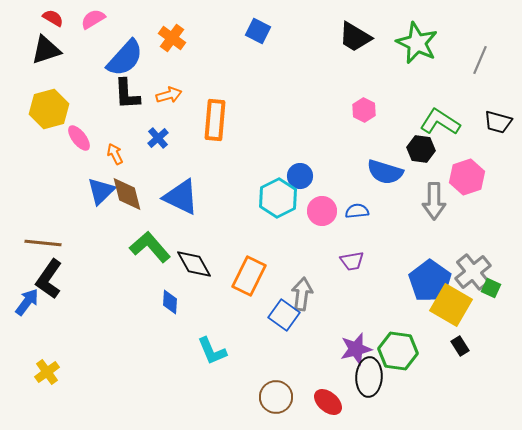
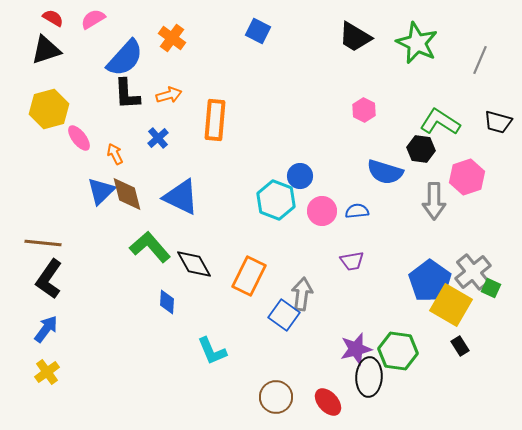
cyan hexagon at (278, 198): moved 2 px left, 2 px down; rotated 12 degrees counterclockwise
blue arrow at (27, 302): moved 19 px right, 27 px down
blue diamond at (170, 302): moved 3 px left
red ellipse at (328, 402): rotated 8 degrees clockwise
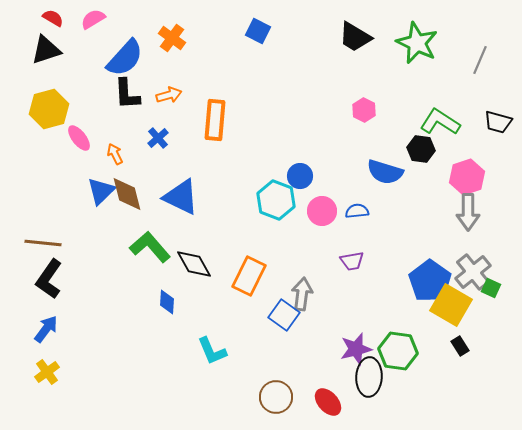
gray arrow at (434, 201): moved 34 px right, 11 px down
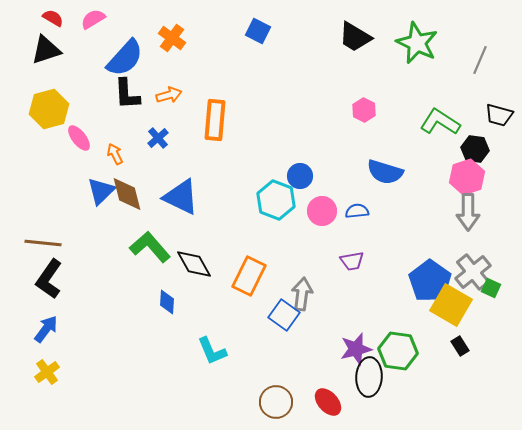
black trapezoid at (498, 122): moved 1 px right, 7 px up
black hexagon at (421, 149): moved 54 px right
brown circle at (276, 397): moved 5 px down
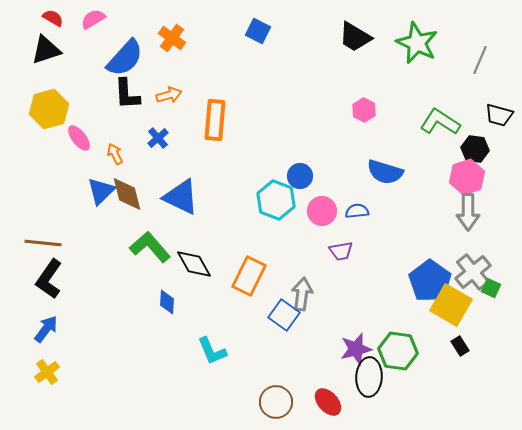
purple trapezoid at (352, 261): moved 11 px left, 10 px up
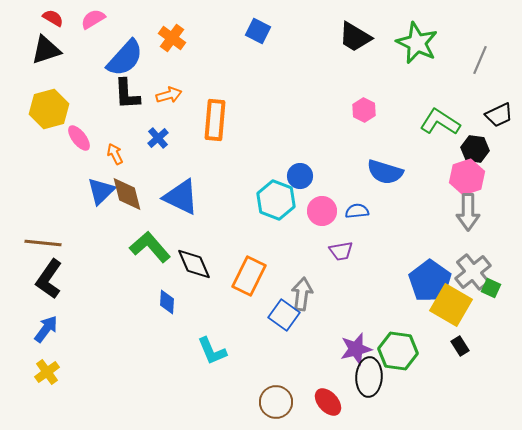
black trapezoid at (499, 115): rotated 40 degrees counterclockwise
black diamond at (194, 264): rotated 6 degrees clockwise
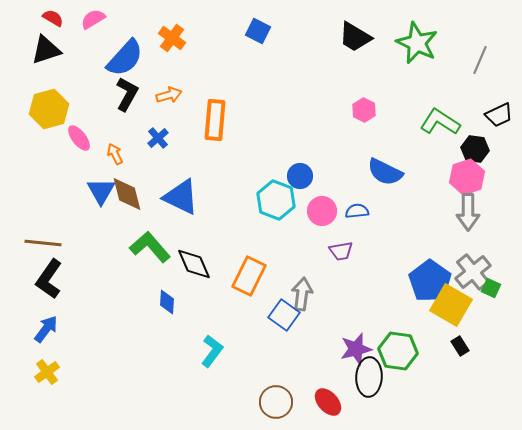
black L-shape at (127, 94): rotated 148 degrees counterclockwise
blue semicircle at (385, 172): rotated 9 degrees clockwise
blue triangle at (101, 191): rotated 16 degrees counterclockwise
cyan L-shape at (212, 351): rotated 120 degrees counterclockwise
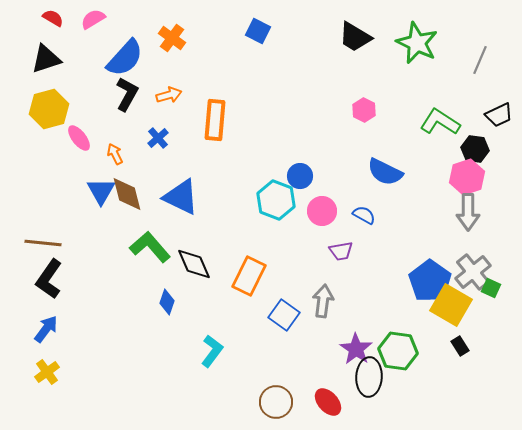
black triangle at (46, 50): moved 9 px down
blue semicircle at (357, 211): moved 7 px right, 4 px down; rotated 35 degrees clockwise
gray arrow at (302, 294): moved 21 px right, 7 px down
blue diamond at (167, 302): rotated 15 degrees clockwise
purple star at (356, 349): rotated 24 degrees counterclockwise
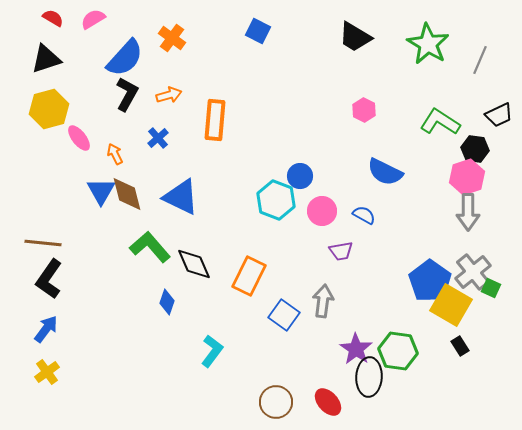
green star at (417, 43): moved 11 px right, 1 px down; rotated 6 degrees clockwise
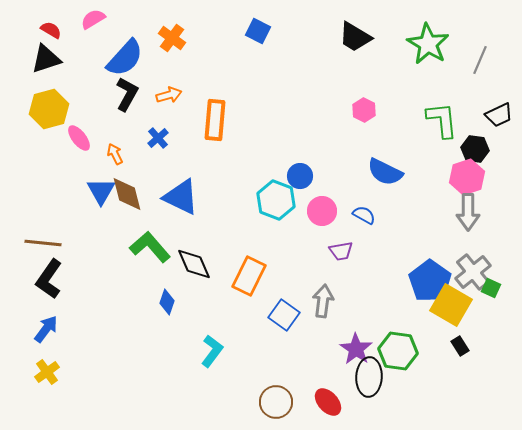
red semicircle at (53, 18): moved 2 px left, 12 px down
green L-shape at (440, 122): moved 2 px right, 2 px up; rotated 51 degrees clockwise
